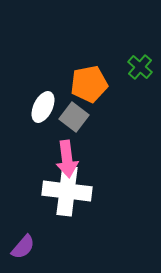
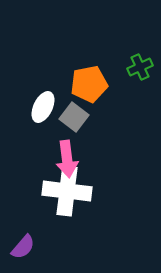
green cross: rotated 25 degrees clockwise
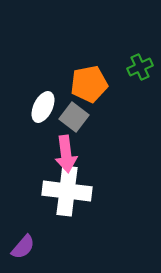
pink arrow: moved 1 px left, 5 px up
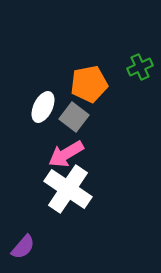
pink arrow: rotated 66 degrees clockwise
white cross: moved 1 px right, 2 px up; rotated 27 degrees clockwise
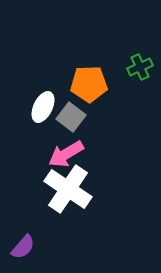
orange pentagon: rotated 9 degrees clockwise
gray square: moved 3 px left
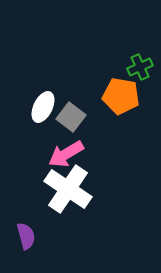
orange pentagon: moved 32 px right, 12 px down; rotated 12 degrees clockwise
purple semicircle: moved 3 px right, 11 px up; rotated 56 degrees counterclockwise
